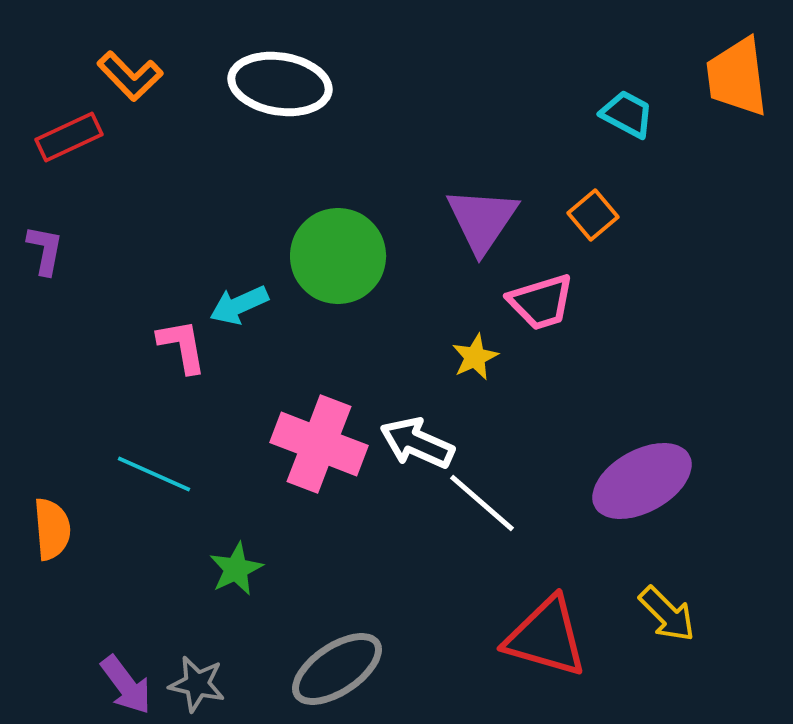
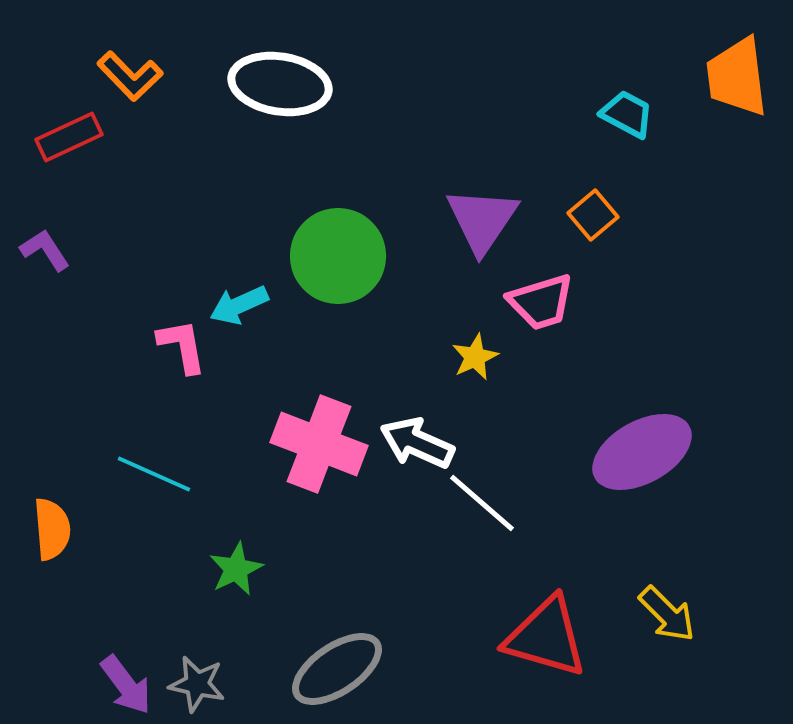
purple L-shape: rotated 44 degrees counterclockwise
purple ellipse: moved 29 px up
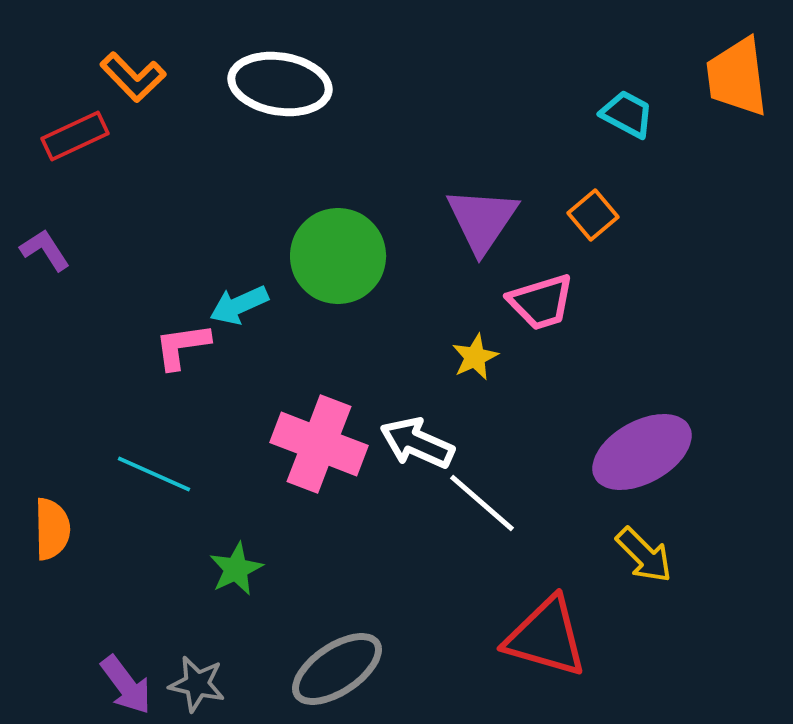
orange L-shape: moved 3 px right, 1 px down
red rectangle: moved 6 px right, 1 px up
pink L-shape: rotated 88 degrees counterclockwise
orange semicircle: rotated 4 degrees clockwise
yellow arrow: moved 23 px left, 59 px up
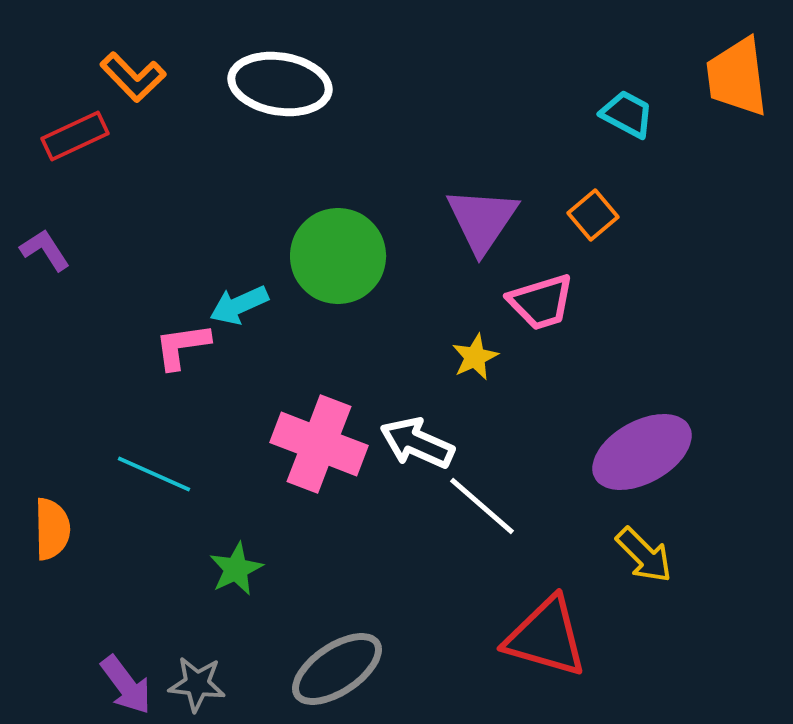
white line: moved 3 px down
gray star: rotated 6 degrees counterclockwise
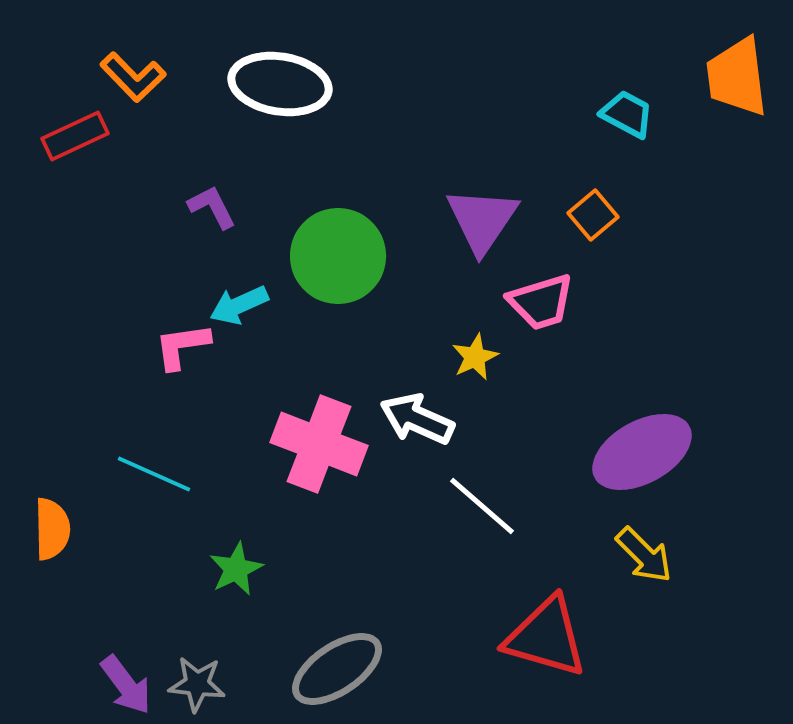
purple L-shape: moved 167 px right, 43 px up; rotated 6 degrees clockwise
white arrow: moved 24 px up
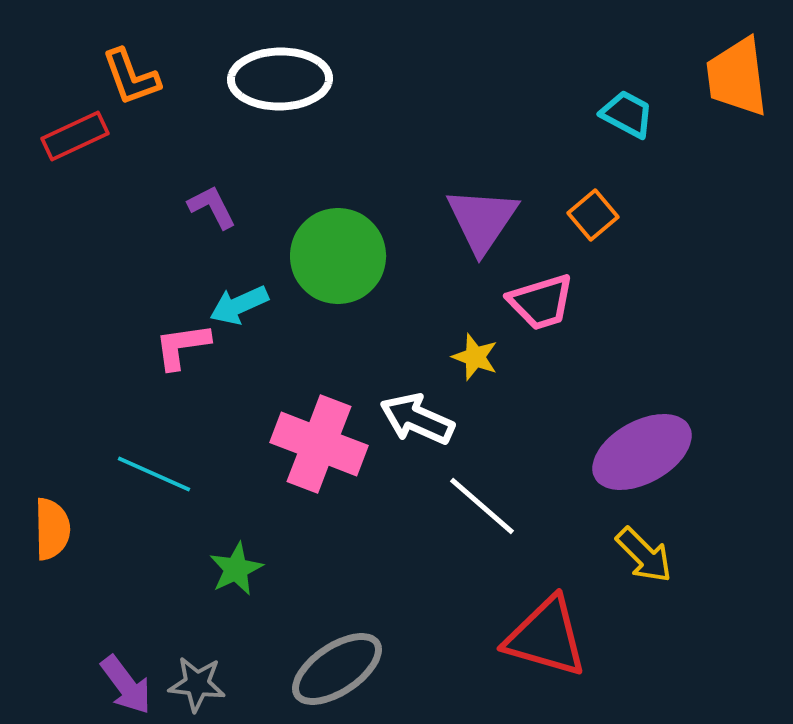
orange L-shape: moved 2 px left; rotated 24 degrees clockwise
white ellipse: moved 5 px up; rotated 10 degrees counterclockwise
yellow star: rotated 27 degrees counterclockwise
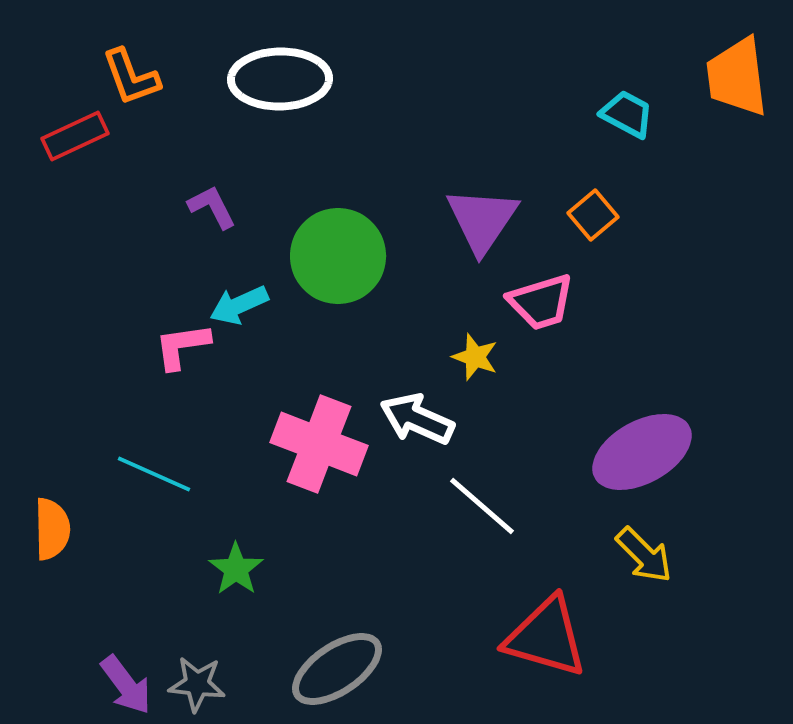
green star: rotated 10 degrees counterclockwise
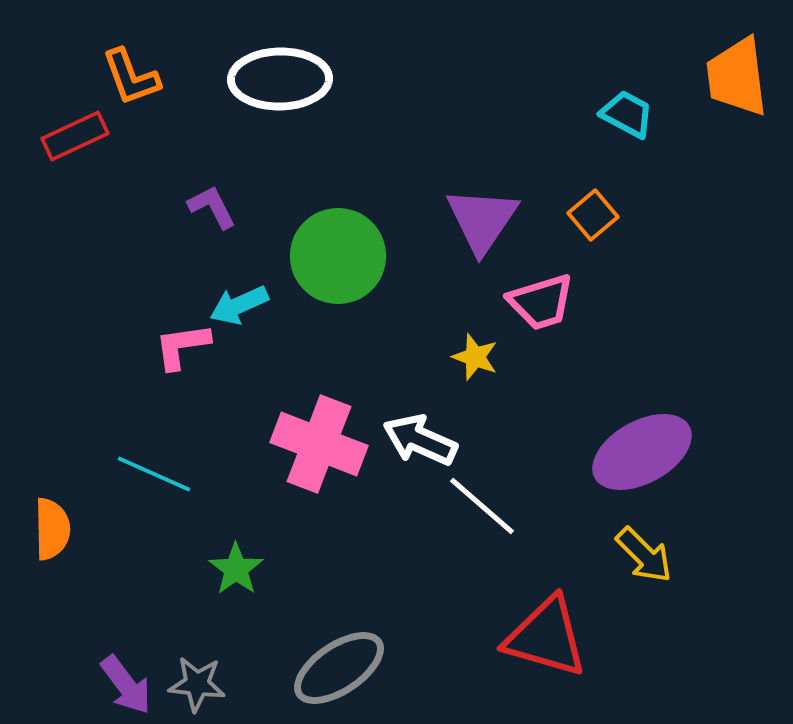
white arrow: moved 3 px right, 21 px down
gray ellipse: moved 2 px right, 1 px up
